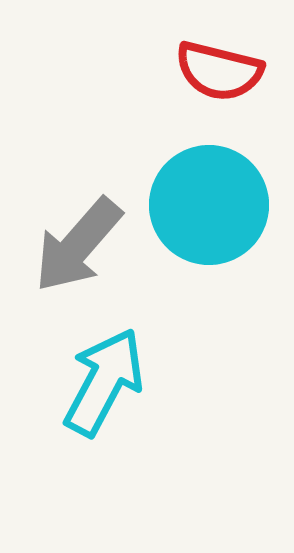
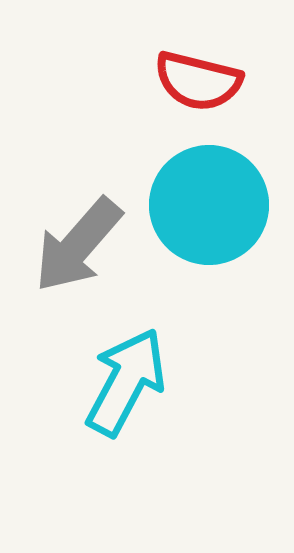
red semicircle: moved 21 px left, 10 px down
cyan arrow: moved 22 px right
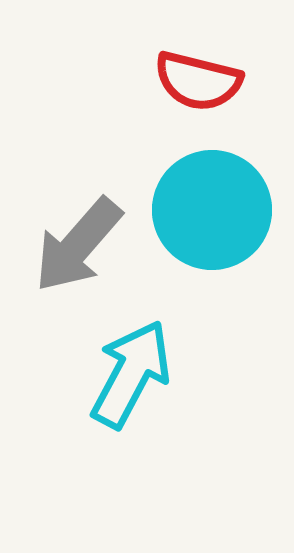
cyan circle: moved 3 px right, 5 px down
cyan arrow: moved 5 px right, 8 px up
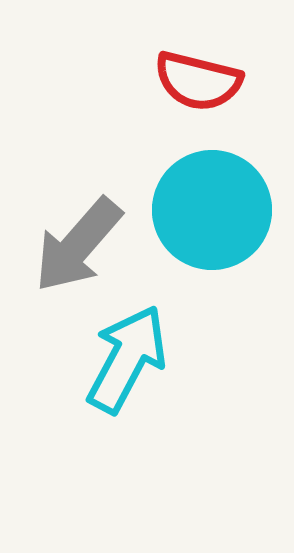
cyan arrow: moved 4 px left, 15 px up
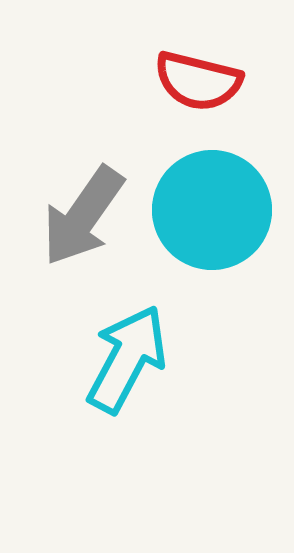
gray arrow: moved 5 px right, 29 px up; rotated 6 degrees counterclockwise
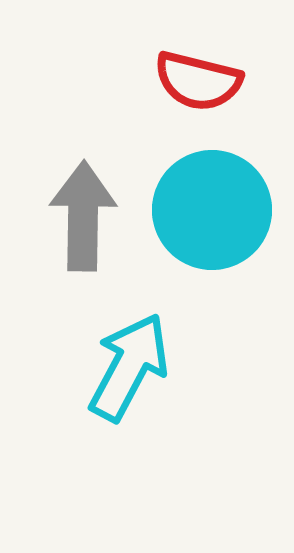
gray arrow: rotated 146 degrees clockwise
cyan arrow: moved 2 px right, 8 px down
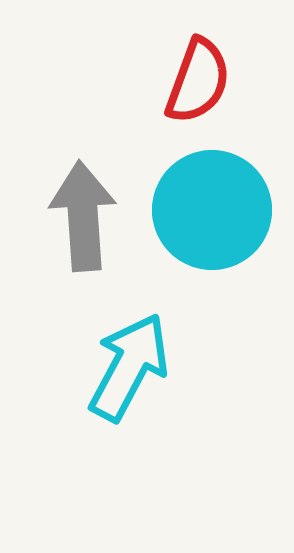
red semicircle: rotated 84 degrees counterclockwise
gray arrow: rotated 5 degrees counterclockwise
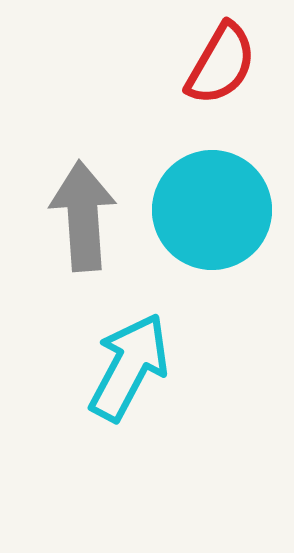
red semicircle: moved 23 px right, 17 px up; rotated 10 degrees clockwise
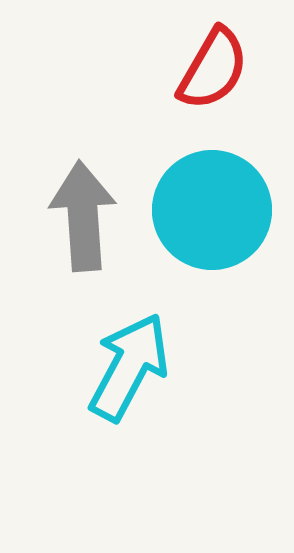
red semicircle: moved 8 px left, 5 px down
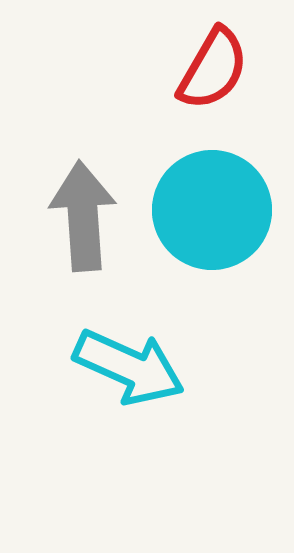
cyan arrow: rotated 86 degrees clockwise
